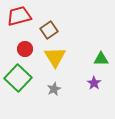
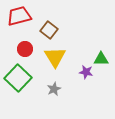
brown square: rotated 18 degrees counterclockwise
purple star: moved 8 px left, 11 px up; rotated 24 degrees counterclockwise
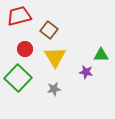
green triangle: moved 4 px up
gray star: rotated 16 degrees clockwise
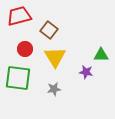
green square: rotated 36 degrees counterclockwise
